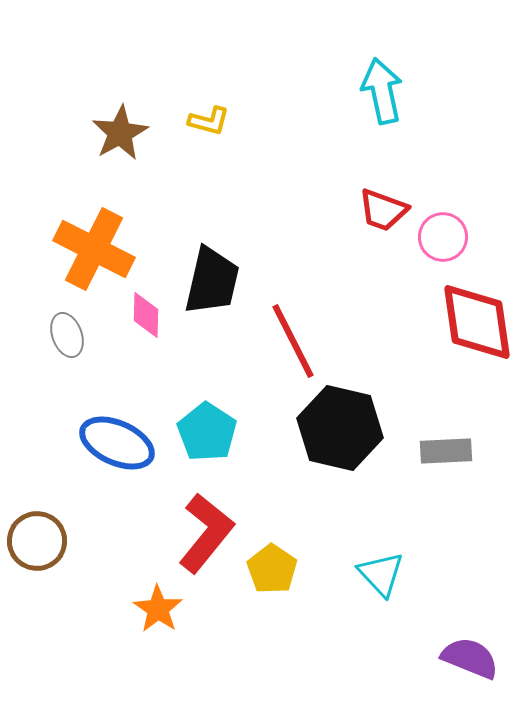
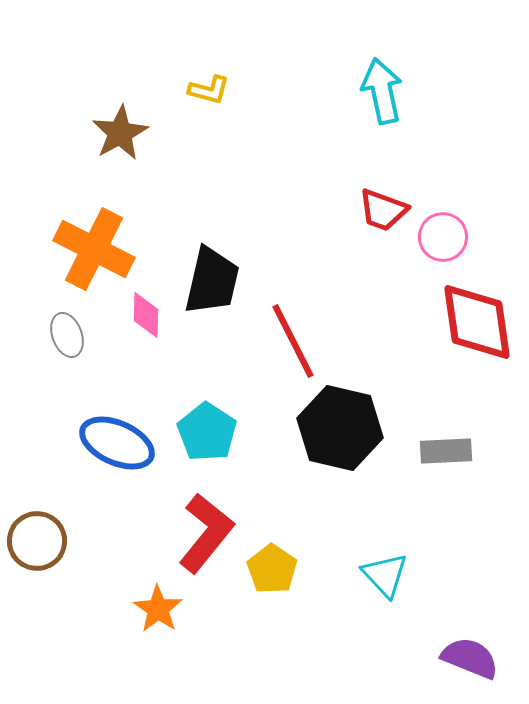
yellow L-shape: moved 31 px up
cyan triangle: moved 4 px right, 1 px down
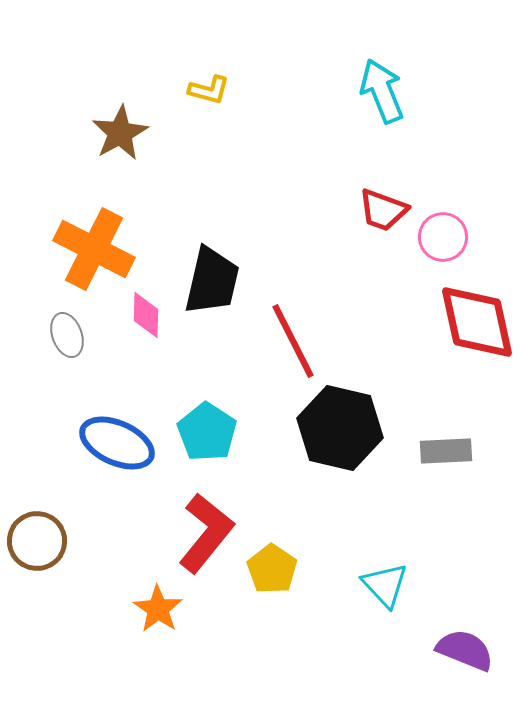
cyan arrow: rotated 10 degrees counterclockwise
red diamond: rotated 4 degrees counterclockwise
cyan triangle: moved 10 px down
purple semicircle: moved 5 px left, 8 px up
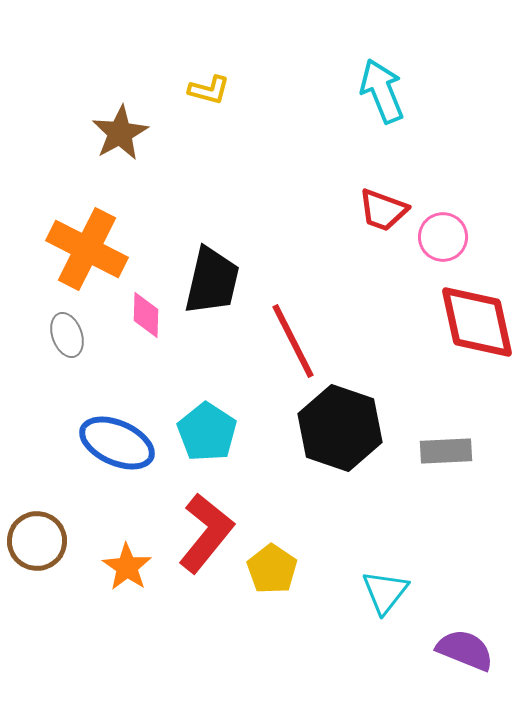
orange cross: moved 7 px left
black hexagon: rotated 6 degrees clockwise
cyan triangle: moved 7 px down; rotated 21 degrees clockwise
orange star: moved 31 px left, 42 px up
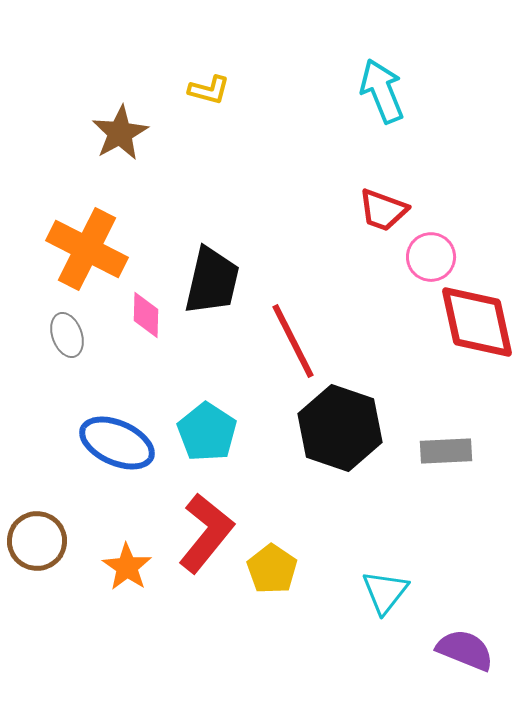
pink circle: moved 12 px left, 20 px down
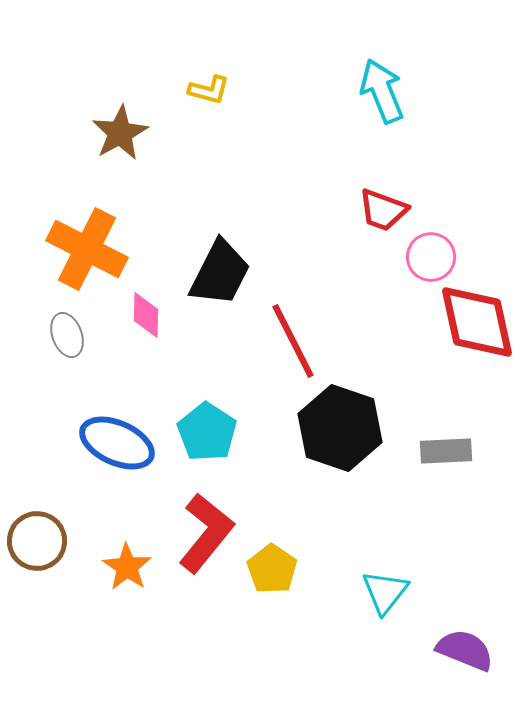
black trapezoid: moved 8 px right, 8 px up; rotated 14 degrees clockwise
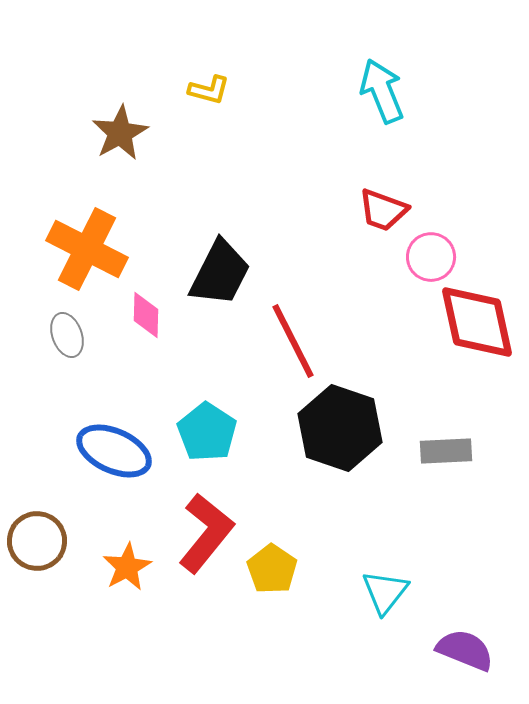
blue ellipse: moved 3 px left, 8 px down
orange star: rotated 9 degrees clockwise
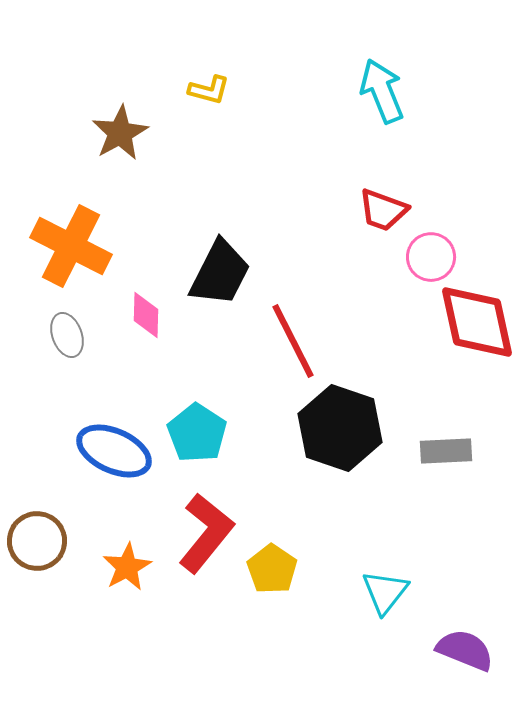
orange cross: moved 16 px left, 3 px up
cyan pentagon: moved 10 px left, 1 px down
